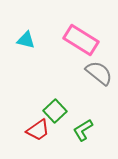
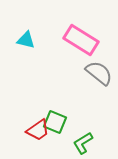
green square: moved 11 px down; rotated 25 degrees counterclockwise
green L-shape: moved 13 px down
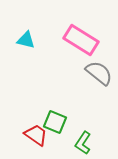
red trapezoid: moved 2 px left, 5 px down; rotated 110 degrees counterclockwise
green L-shape: rotated 25 degrees counterclockwise
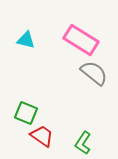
gray semicircle: moved 5 px left
green square: moved 29 px left, 9 px up
red trapezoid: moved 6 px right, 1 px down
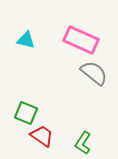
pink rectangle: rotated 8 degrees counterclockwise
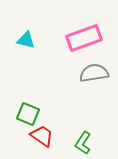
pink rectangle: moved 3 px right, 2 px up; rotated 44 degrees counterclockwise
gray semicircle: rotated 48 degrees counterclockwise
green square: moved 2 px right, 1 px down
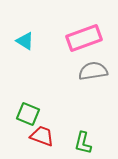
cyan triangle: moved 1 px left, 1 px down; rotated 18 degrees clockwise
gray semicircle: moved 1 px left, 2 px up
red trapezoid: rotated 15 degrees counterclockwise
green L-shape: rotated 20 degrees counterclockwise
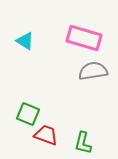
pink rectangle: rotated 36 degrees clockwise
red trapezoid: moved 4 px right, 1 px up
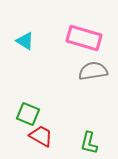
red trapezoid: moved 5 px left, 1 px down; rotated 10 degrees clockwise
green L-shape: moved 6 px right
